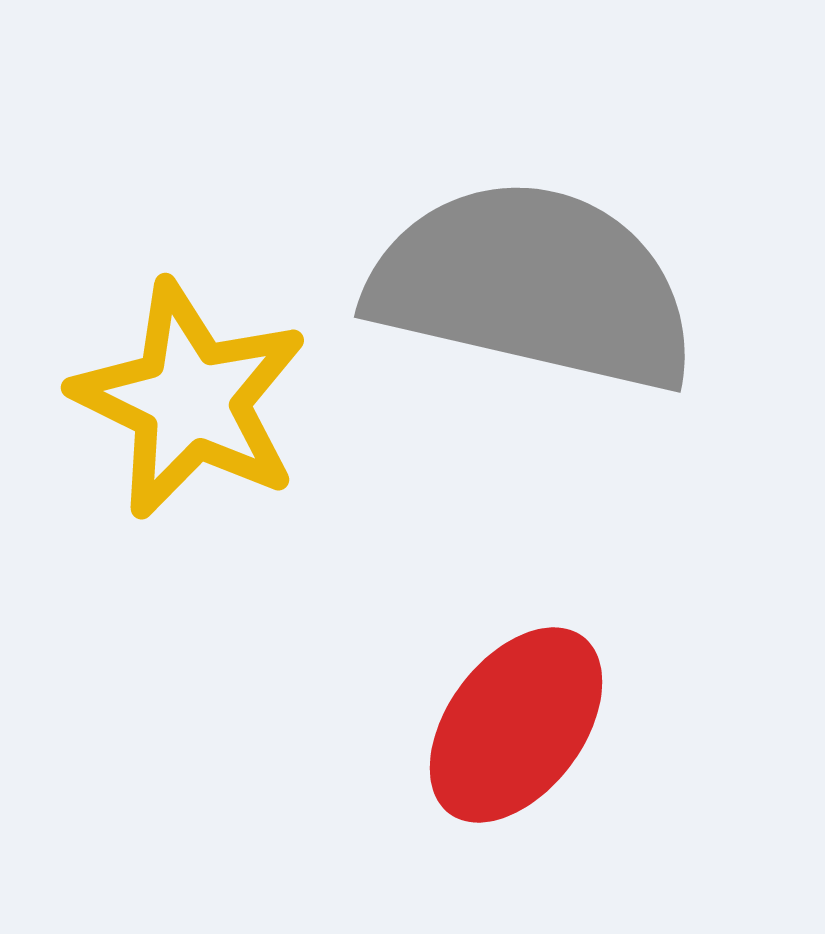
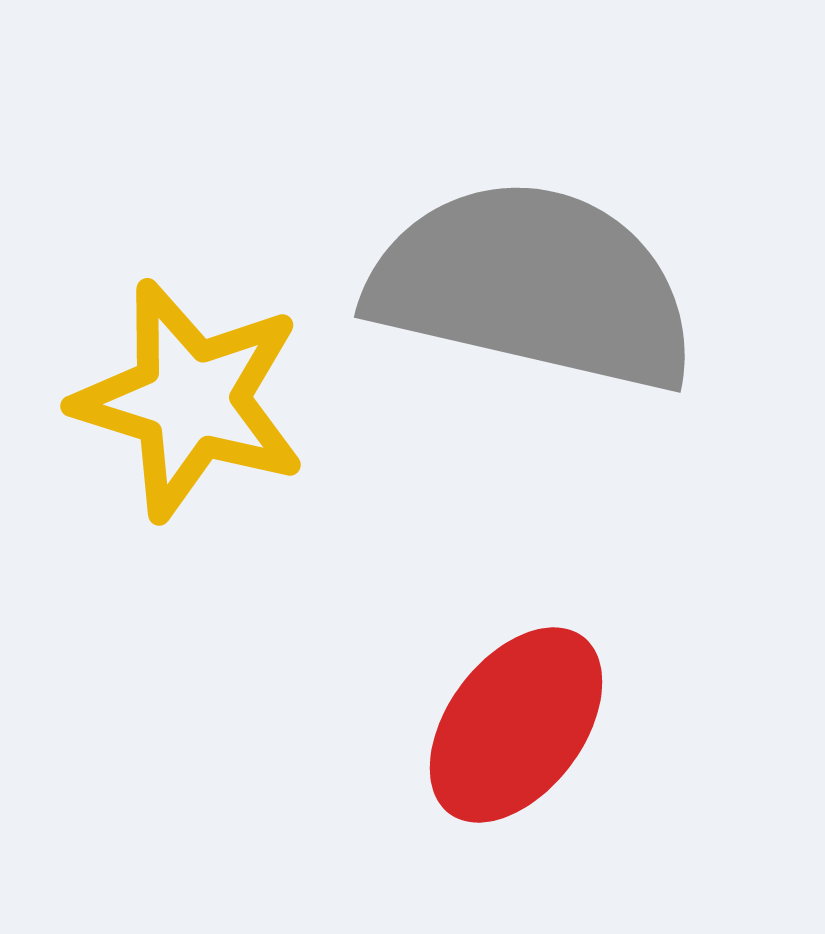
yellow star: rotated 9 degrees counterclockwise
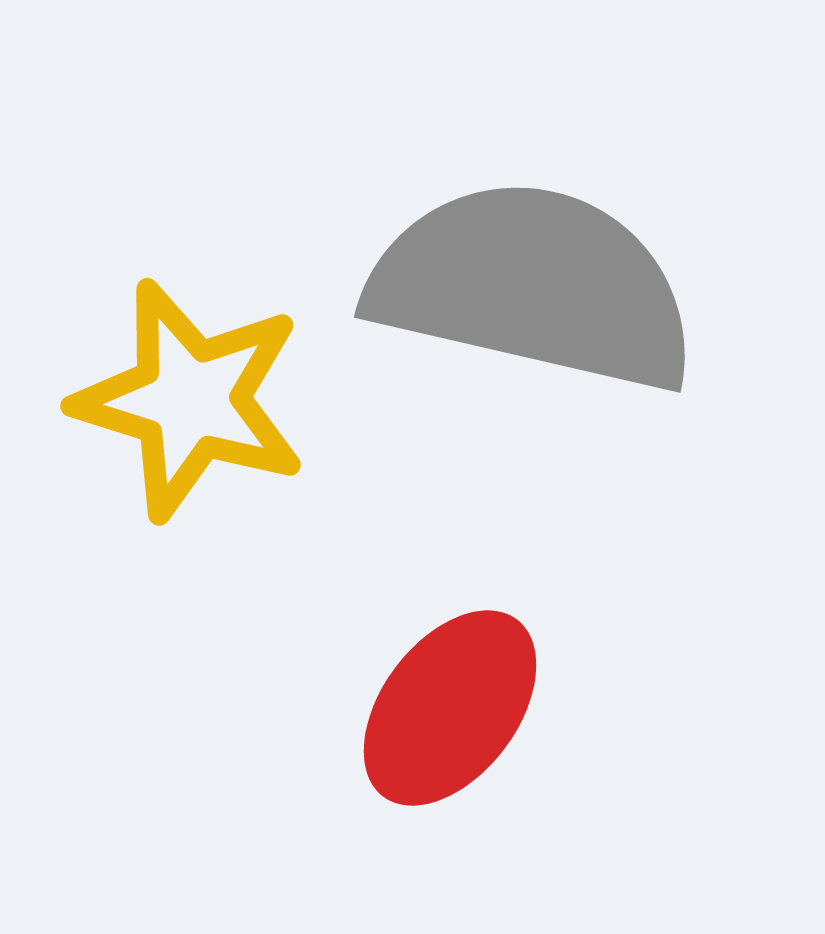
red ellipse: moved 66 px left, 17 px up
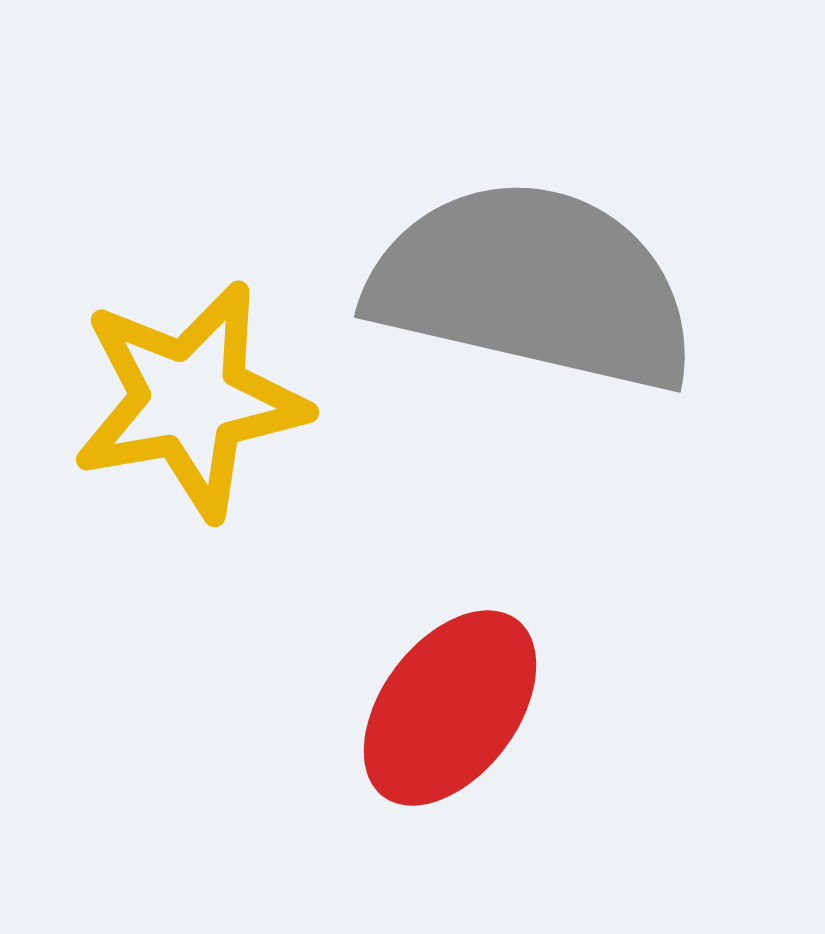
yellow star: rotated 27 degrees counterclockwise
